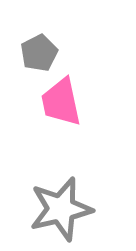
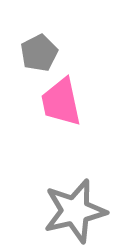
gray star: moved 14 px right, 2 px down
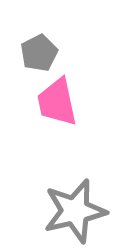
pink trapezoid: moved 4 px left
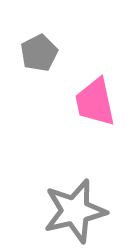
pink trapezoid: moved 38 px right
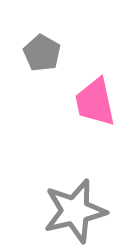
gray pentagon: moved 3 px right; rotated 15 degrees counterclockwise
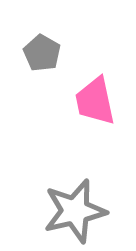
pink trapezoid: moved 1 px up
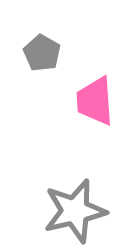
pink trapezoid: rotated 8 degrees clockwise
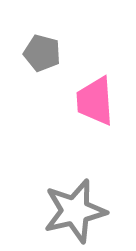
gray pentagon: rotated 15 degrees counterclockwise
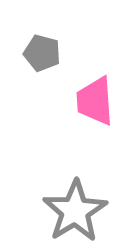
gray star: rotated 18 degrees counterclockwise
